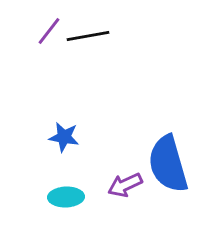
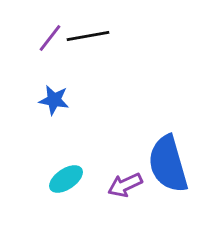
purple line: moved 1 px right, 7 px down
blue star: moved 10 px left, 37 px up
cyan ellipse: moved 18 px up; rotated 32 degrees counterclockwise
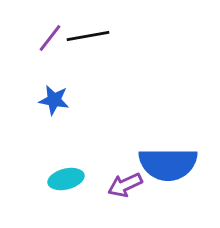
blue semicircle: rotated 74 degrees counterclockwise
cyan ellipse: rotated 20 degrees clockwise
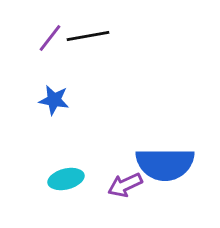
blue semicircle: moved 3 px left
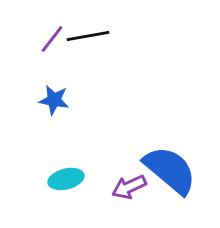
purple line: moved 2 px right, 1 px down
blue semicircle: moved 5 px right, 6 px down; rotated 140 degrees counterclockwise
purple arrow: moved 4 px right, 2 px down
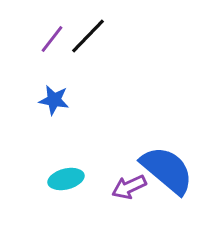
black line: rotated 36 degrees counterclockwise
blue semicircle: moved 3 px left
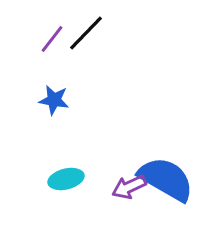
black line: moved 2 px left, 3 px up
blue semicircle: moved 1 px left, 9 px down; rotated 10 degrees counterclockwise
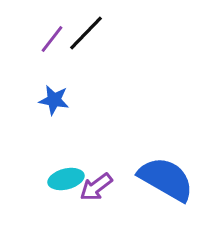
purple arrow: moved 33 px left; rotated 12 degrees counterclockwise
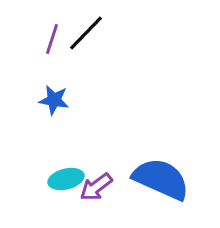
purple line: rotated 20 degrees counterclockwise
blue semicircle: moved 5 px left; rotated 6 degrees counterclockwise
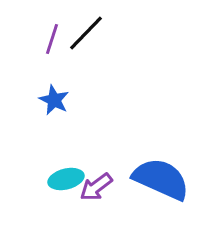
blue star: rotated 16 degrees clockwise
